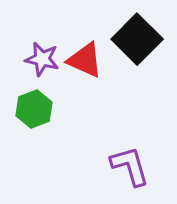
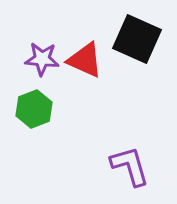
black square: rotated 21 degrees counterclockwise
purple star: rotated 8 degrees counterclockwise
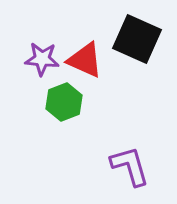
green hexagon: moved 30 px right, 7 px up
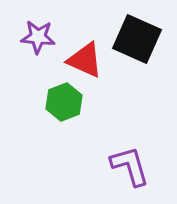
purple star: moved 4 px left, 22 px up
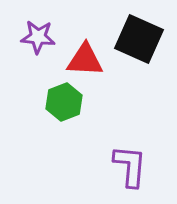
black square: moved 2 px right
red triangle: rotated 21 degrees counterclockwise
purple L-shape: rotated 21 degrees clockwise
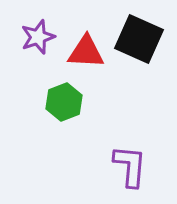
purple star: rotated 24 degrees counterclockwise
red triangle: moved 1 px right, 8 px up
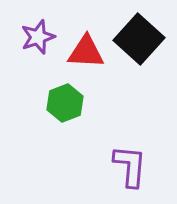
black square: rotated 18 degrees clockwise
green hexagon: moved 1 px right, 1 px down
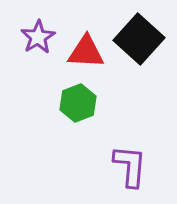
purple star: rotated 12 degrees counterclockwise
green hexagon: moved 13 px right
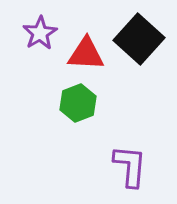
purple star: moved 2 px right, 4 px up
red triangle: moved 2 px down
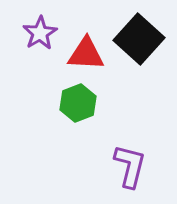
purple L-shape: rotated 9 degrees clockwise
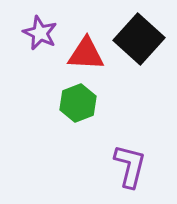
purple star: rotated 16 degrees counterclockwise
